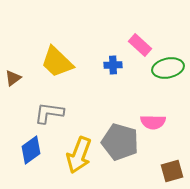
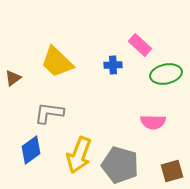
green ellipse: moved 2 px left, 6 px down
gray pentagon: moved 23 px down
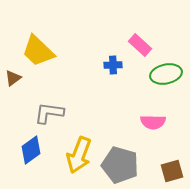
yellow trapezoid: moved 19 px left, 11 px up
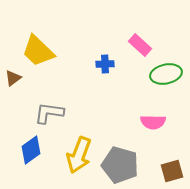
blue cross: moved 8 px left, 1 px up
